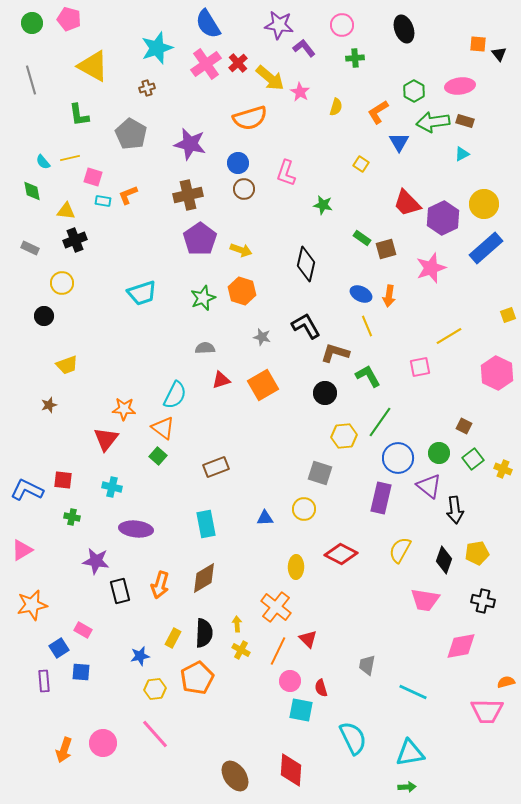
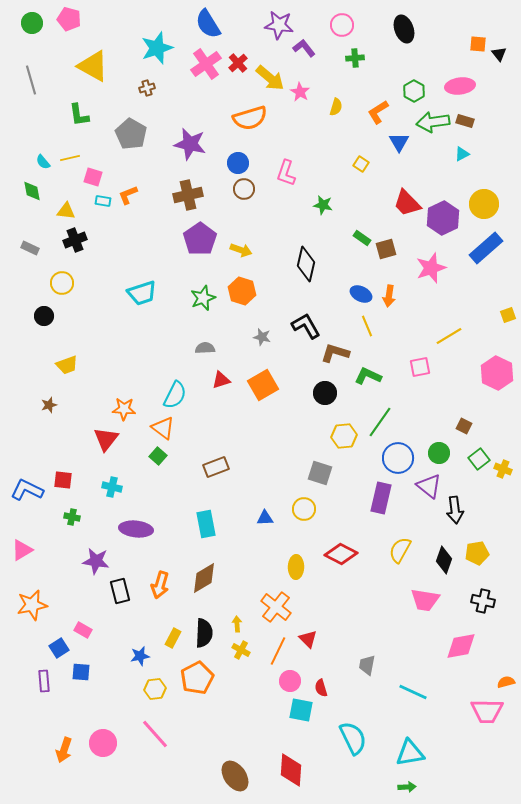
green L-shape at (368, 376): rotated 36 degrees counterclockwise
green square at (473, 459): moved 6 px right
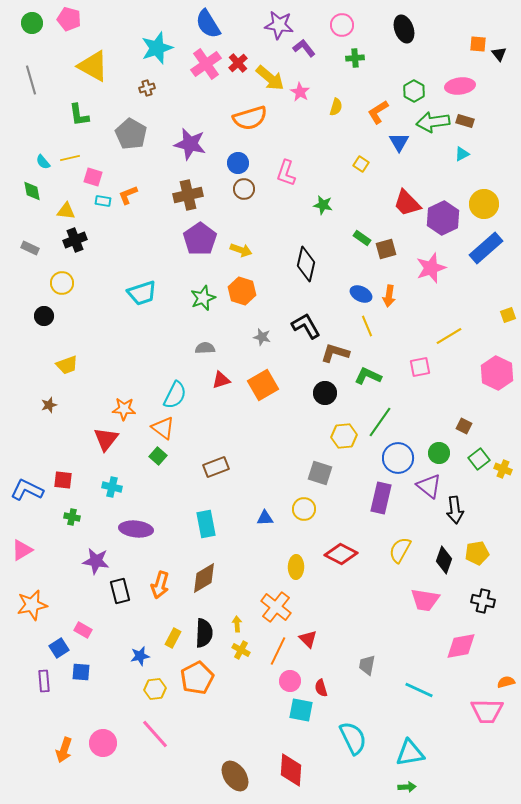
cyan line at (413, 692): moved 6 px right, 2 px up
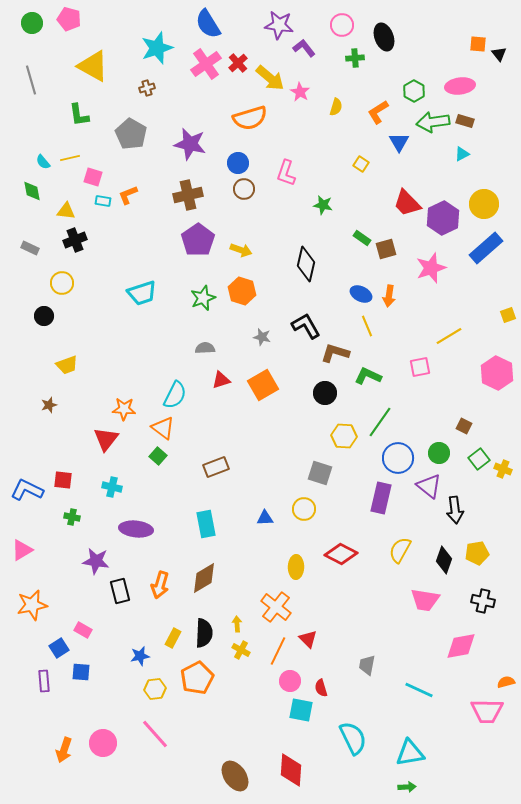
black ellipse at (404, 29): moved 20 px left, 8 px down
purple pentagon at (200, 239): moved 2 px left, 1 px down
yellow hexagon at (344, 436): rotated 10 degrees clockwise
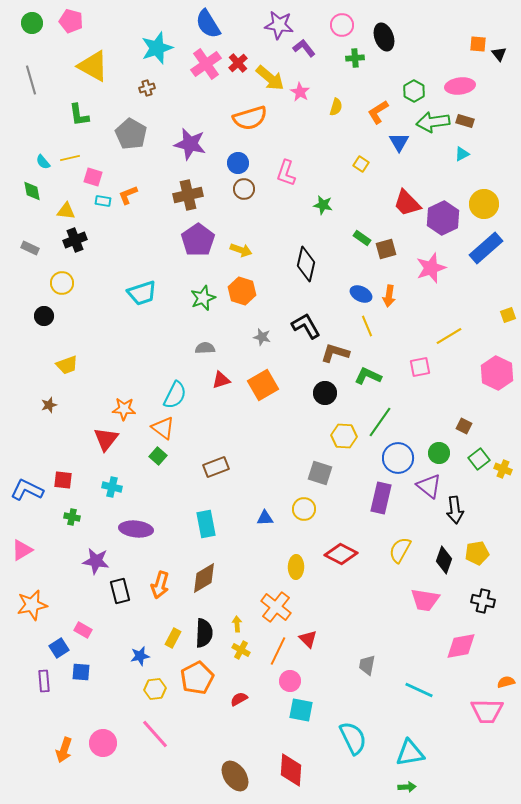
pink pentagon at (69, 19): moved 2 px right, 2 px down
red semicircle at (321, 688): moved 82 px left, 11 px down; rotated 78 degrees clockwise
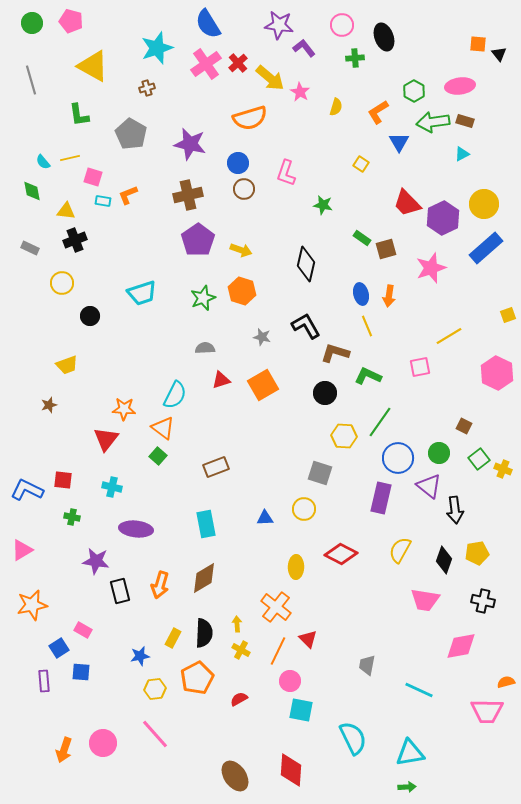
blue ellipse at (361, 294): rotated 50 degrees clockwise
black circle at (44, 316): moved 46 px right
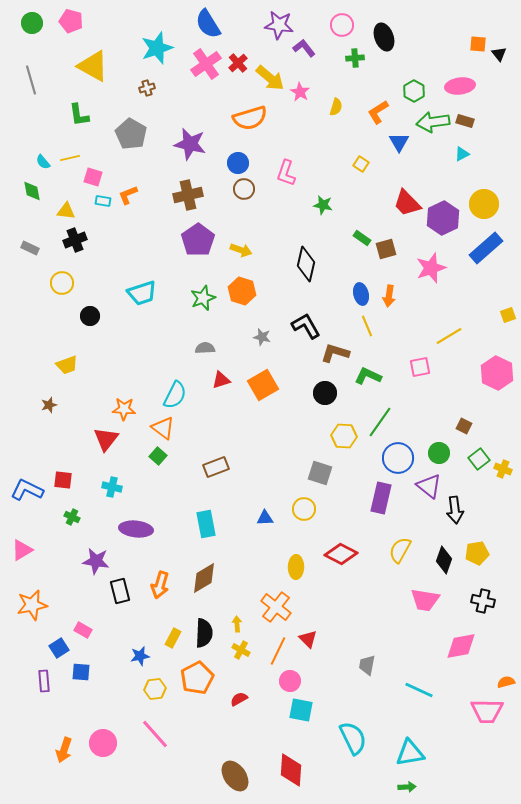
green cross at (72, 517): rotated 14 degrees clockwise
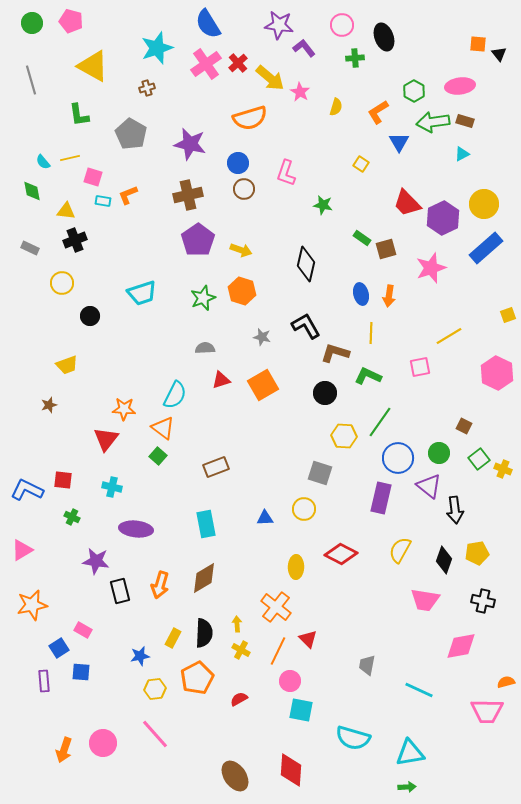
yellow line at (367, 326): moved 4 px right, 7 px down; rotated 25 degrees clockwise
cyan semicircle at (353, 738): rotated 132 degrees clockwise
